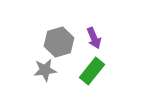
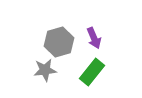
green rectangle: moved 1 px down
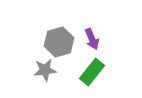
purple arrow: moved 2 px left, 1 px down
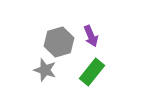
purple arrow: moved 1 px left, 3 px up
gray star: rotated 25 degrees clockwise
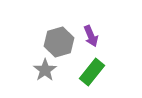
gray star: rotated 20 degrees clockwise
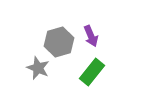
gray star: moved 7 px left, 2 px up; rotated 15 degrees counterclockwise
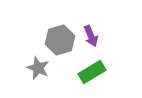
gray hexagon: moved 1 px right, 2 px up
green rectangle: rotated 20 degrees clockwise
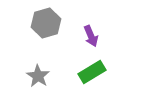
gray hexagon: moved 14 px left, 17 px up
gray star: moved 8 px down; rotated 10 degrees clockwise
